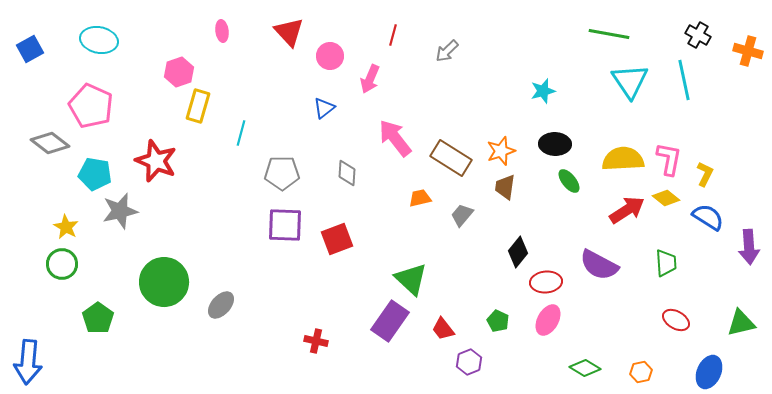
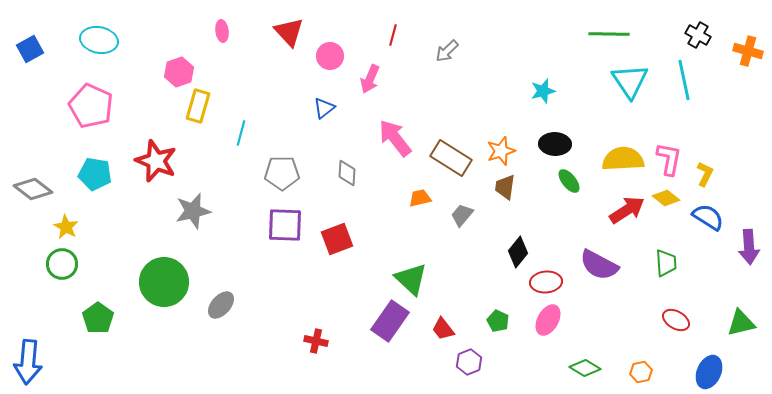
green line at (609, 34): rotated 9 degrees counterclockwise
gray diamond at (50, 143): moved 17 px left, 46 px down
gray star at (120, 211): moved 73 px right
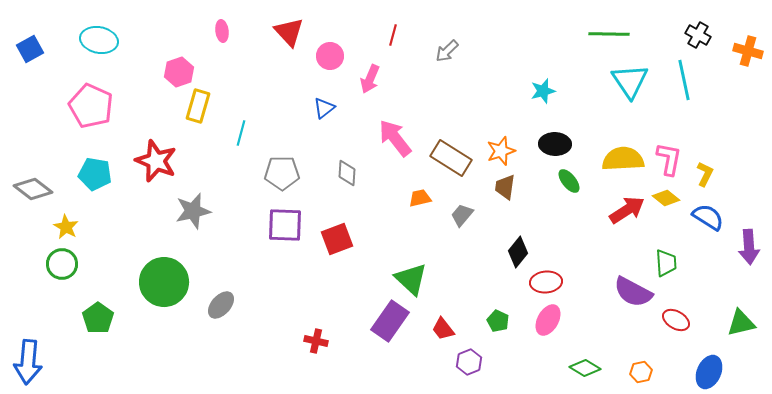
purple semicircle at (599, 265): moved 34 px right, 27 px down
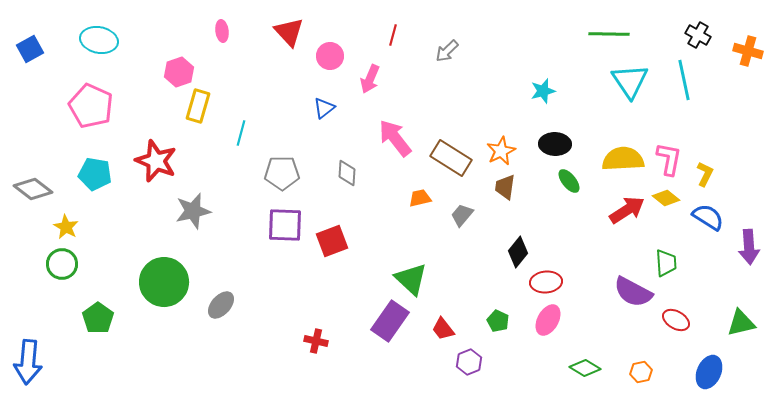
orange star at (501, 151): rotated 8 degrees counterclockwise
red square at (337, 239): moved 5 px left, 2 px down
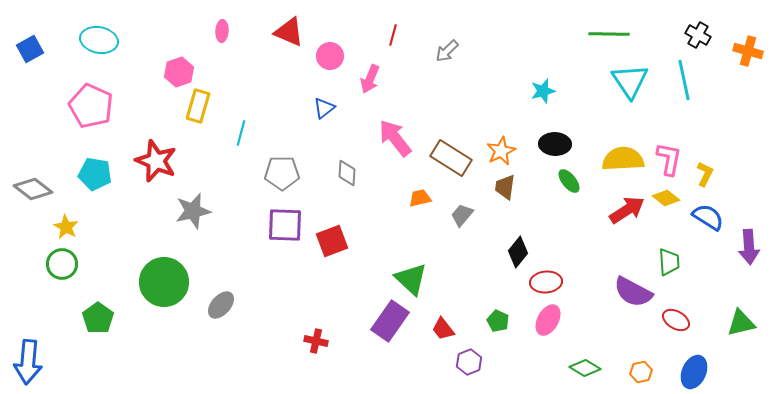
pink ellipse at (222, 31): rotated 10 degrees clockwise
red triangle at (289, 32): rotated 24 degrees counterclockwise
green trapezoid at (666, 263): moved 3 px right, 1 px up
blue ellipse at (709, 372): moved 15 px left
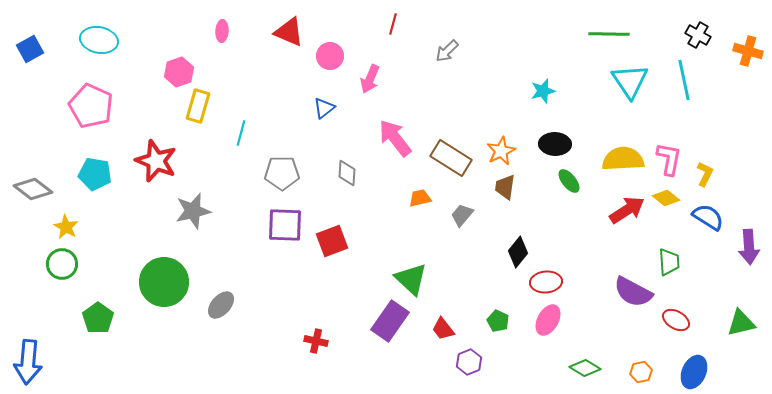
red line at (393, 35): moved 11 px up
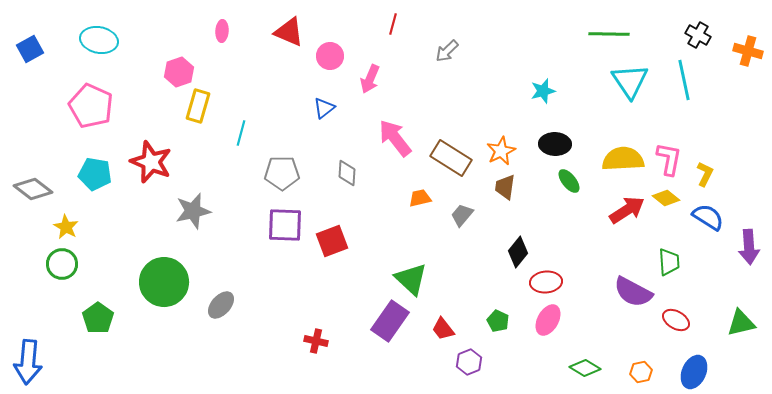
red star at (156, 161): moved 5 px left, 1 px down
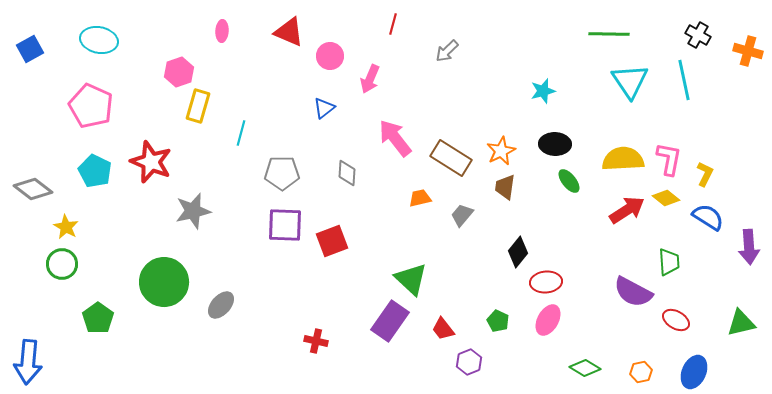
cyan pentagon at (95, 174): moved 3 px up; rotated 16 degrees clockwise
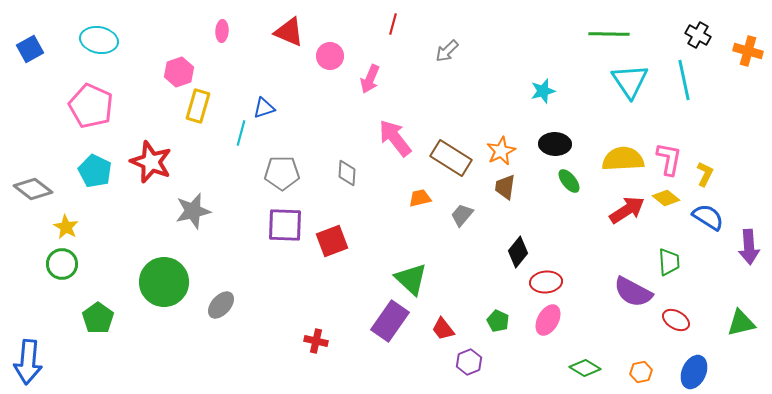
blue triangle at (324, 108): moved 60 px left; rotated 20 degrees clockwise
